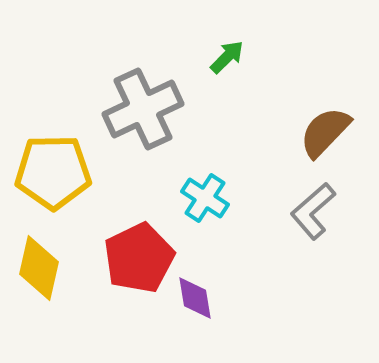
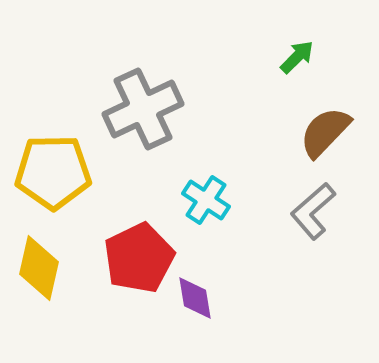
green arrow: moved 70 px right
cyan cross: moved 1 px right, 2 px down
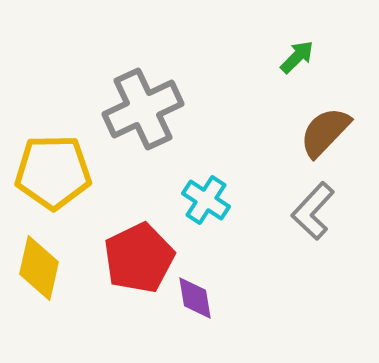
gray L-shape: rotated 6 degrees counterclockwise
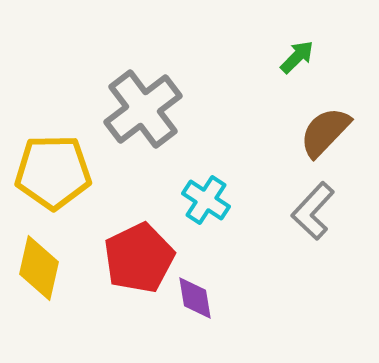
gray cross: rotated 12 degrees counterclockwise
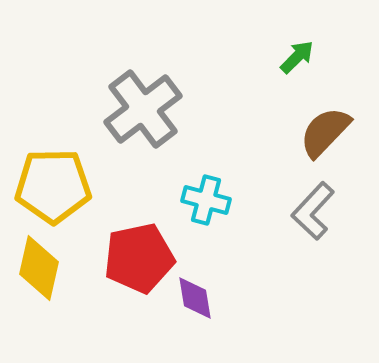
yellow pentagon: moved 14 px down
cyan cross: rotated 18 degrees counterclockwise
red pentagon: rotated 14 degrees clockwise
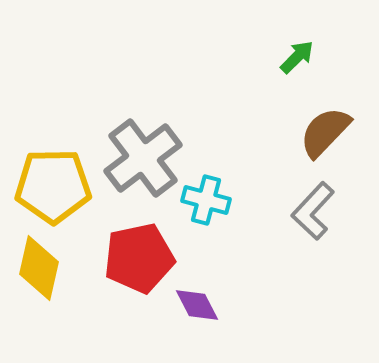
gray cross: moved 49 px down
purple diamond: moved 2 px right, 7 px down; rotated 18 degrees counterclockwise
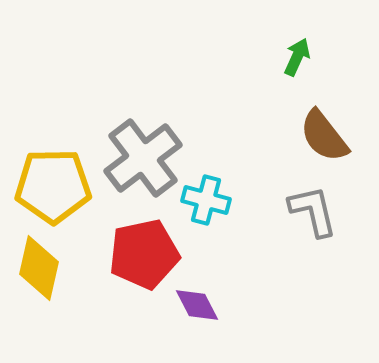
green arrow: rotated 21 degrees counterclockwise
brown semicircle: moved 1 px left, 4 px down; rotated 82 degrees counterclockwise
gray L-shape: rotated 124 degrees clockwise
red pentagon: moved 5 px right, 4 px up
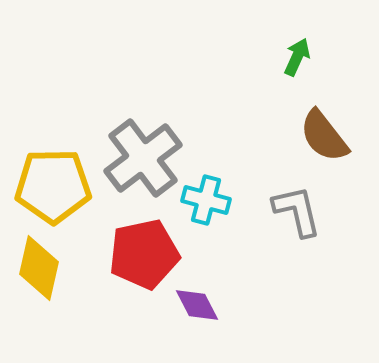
gray L-shape: moved 16 px left
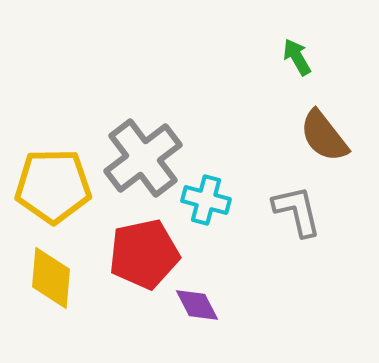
green arrow: rotated 54 degrees counterclockwise
yellow diamond: moved 12 px right, 10 px down; rotated 8 degrees counterclockwise
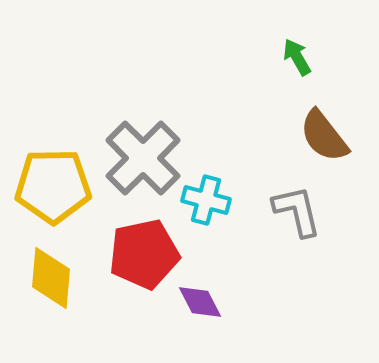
gray cross: rotated 8 degrees counterclockwise
purple diamond: moved 3 px right, 3 px up
